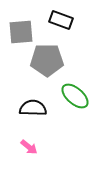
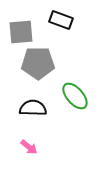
gray pentagon: moved 9 px left, 3 px down
green ellipse: rotated 8 degrees clockwise
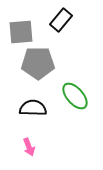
black rectangle: rotated 70 degrees counterclockwise
pink arrow: rotated 30 degrees clockwise
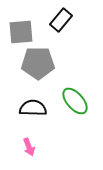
green ellipse: moved 5 px down
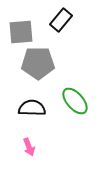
black semicircle: moved 1 px left
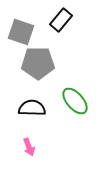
gray square: rotated 24 degrees clockwise
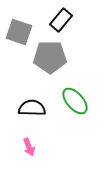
gray square: moved 2 px left
gray pentagon: moved 12 px right, 6 px up
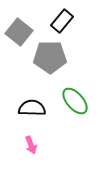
black rectangle: moved 1 px right, 1 px down
gray square: rotated 20 degrees clockwise
pink arrow: moved 2 px right, 2 px up
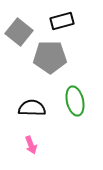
black rectangle: rotated 35 degrees clockwise
green ellipse: rotated 28 degrees clockwise
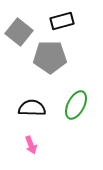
green ellipse: moved 1 px right, 4 px down; rotated 40 degrees clockwise
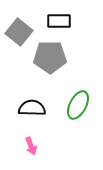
black rectangle: moved 3 px left; rotated 15 degrees clockwise
green ellipse: moved 2 px right
pink arrow: moved 1 px down
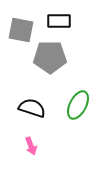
gray square: moved 2 px right, 2 px up; rotated 28 degrees counterclockwise
black semicircle: rotated 16 degrees clockwise
